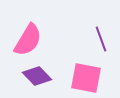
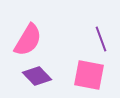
pink square: moved 3 px right, 3 px up
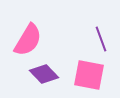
purple diamond: moved 7 px right, 2 px up
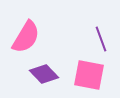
pink semicircle: moved 2 px left, 3 px up
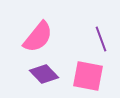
pink semicircle: moved 12 px right; rotated 8 degrees clockwise
pink square: moved 1 px left, 1 px down
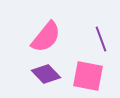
pink semicircle: moved 8 px right
purple diamond: moved 2 px right
